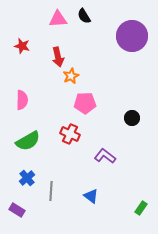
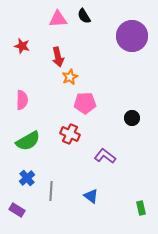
orange star: moved 1 px left, 1 px down
green rectangle: rotated 48 degrees counterclockwise
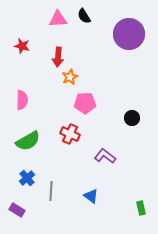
purple circle: moved 3 px left, 2 px up
red arrow: rotated 18 degrees clockwise
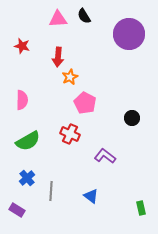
pink pentagon: rotated 30 degrees clockwise
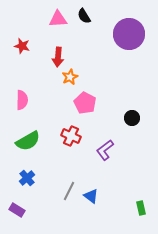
red cross: moved 1 px right, 2 px down
purple L-shape: moved 6 px up; rotated 75 degrees counterclockwise
gray line: moved 18 px right; rotated 24 degrees clockwise
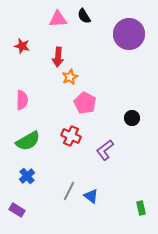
blue cross: moved 2 px up
